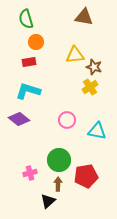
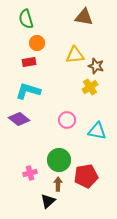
orange circle: moved 1 px right, 1 px down
brown star: moved 2 px right, 1 px up
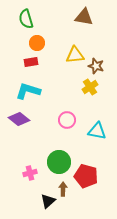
red rectangle: moved 2 px right
green circle: moved 2 px down
red pentagon: rotated 25 degrees clockwise
brown arrow: moved 5 px right, 5 px down
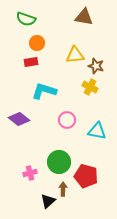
green semicircle: rotated 54 degrees counterclockwise
yellow cross: rotated 28 degrees counterclockwise
cyan L-shape: moved 16 px right
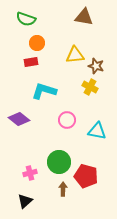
black triangle: moved 23 px left
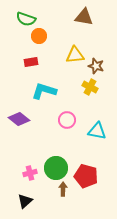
orange circle: moved 2 px right, 7 px up
green circle: moved 3 px left, 6 px down
